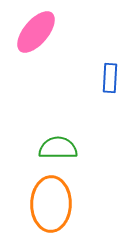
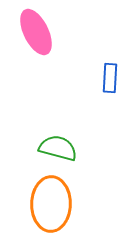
pink ellipse: rotated 66 degrees counterclockwise
green semicircle: rotated 15 degrees clockwise
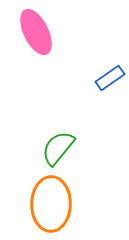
blue rectangle: rotated 52 degrees clockwise
green semicircle: rotated 66 degrees counterclockwise
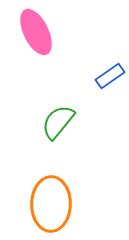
blue rectangle: moved 2 px up
green semicircle: moved 26 px up
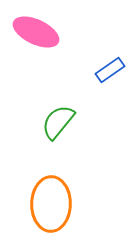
pink ellipse: rotated 39 degrees counterclockwise
blue rectangle: moved 6 px up
